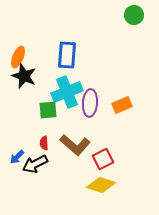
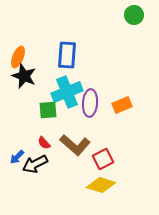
red semicircle: rotated 40 degrees counterclockwise
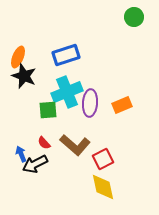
green circle: moved 2 px down
blue rectangle: moved 1 px left; rotated 68 degrees clockwise
blue arrow: moved 4 px right, 3 px up; rotated 112 degrees clockwise
yellow diamond: moved 2 px right, 2 px down; rotated 60 degrees clockwise
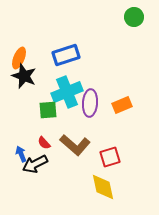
orange ellipse: moved 1 px right, 1 px down
red square: moved 7 px right, 2 px up; rotated 10 degrees clockwise
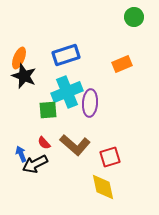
orange rectangle: moved 41 px up
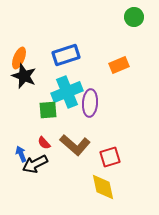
orange rectangle: moved 3 px left, 1 px down
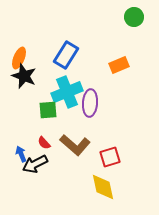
blue rectangle: rotated 40 degrees counterclockwise
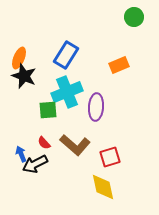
purple ellipse: moved 6 px right, 4 px down
